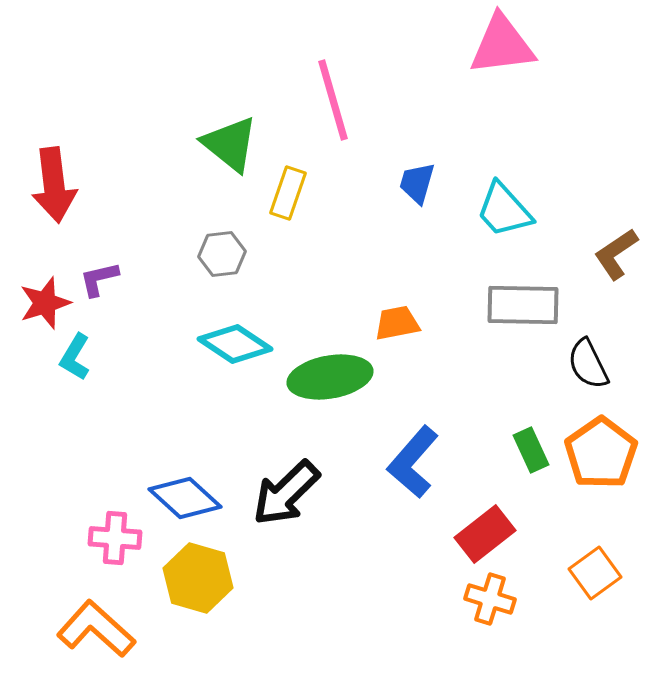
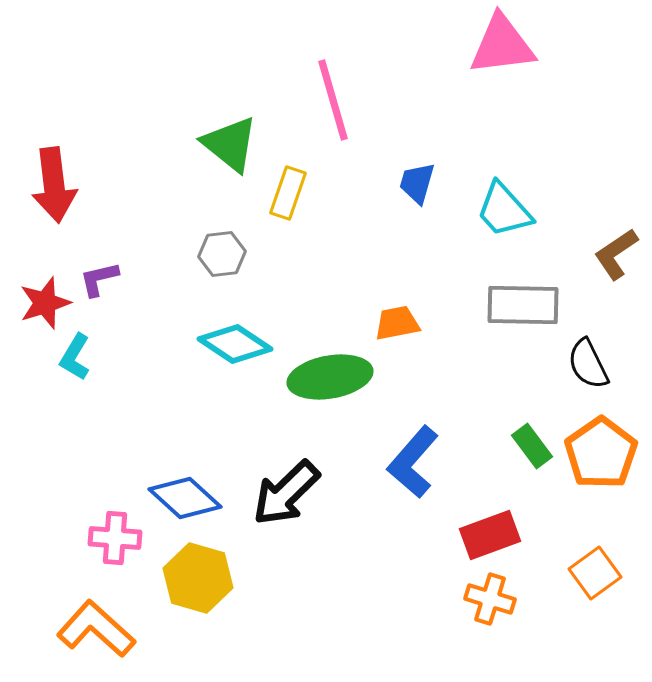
green rectangle: moved 1 px right, 4 px up; rotated 12 degrees counterclockwise
red rectangle: moved 5 px right, 1 px down; rotated 18 degrees clockwise
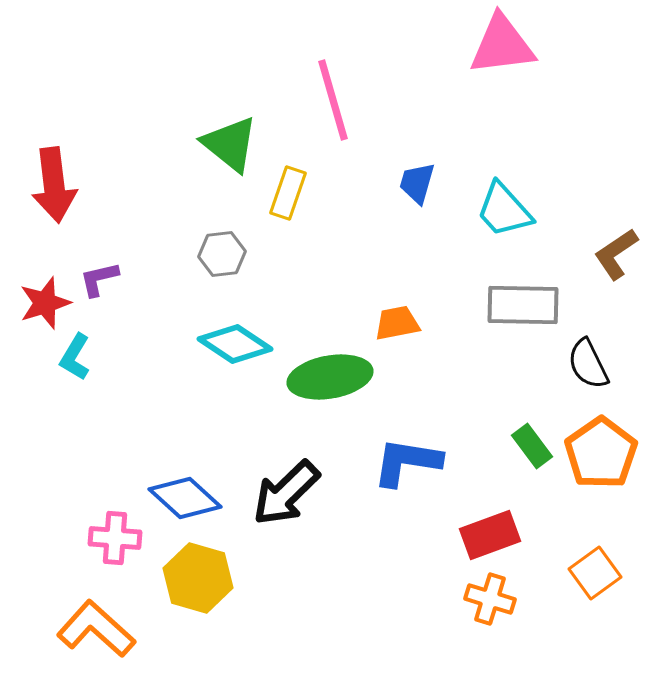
blue L-shape: moved 6 px left; rotated 58 degrees clockwise
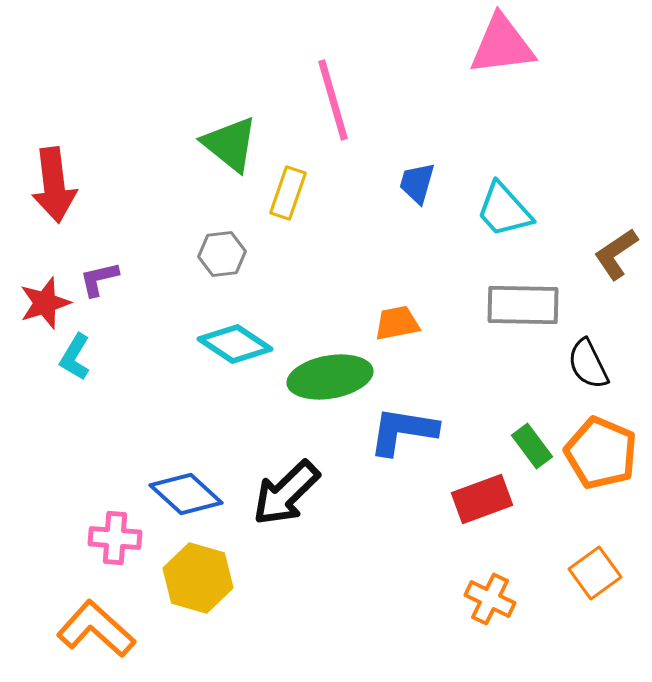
orange pentagon: rotated 14 degrees counterclockwise
blue L-shape: moved 4 px left, 31 px up
blue diamond: moved 1 px right, 4 px up
red rectangle: moved 8 px left, 36 px up
orange cross: rotated 9 degrees clockwise
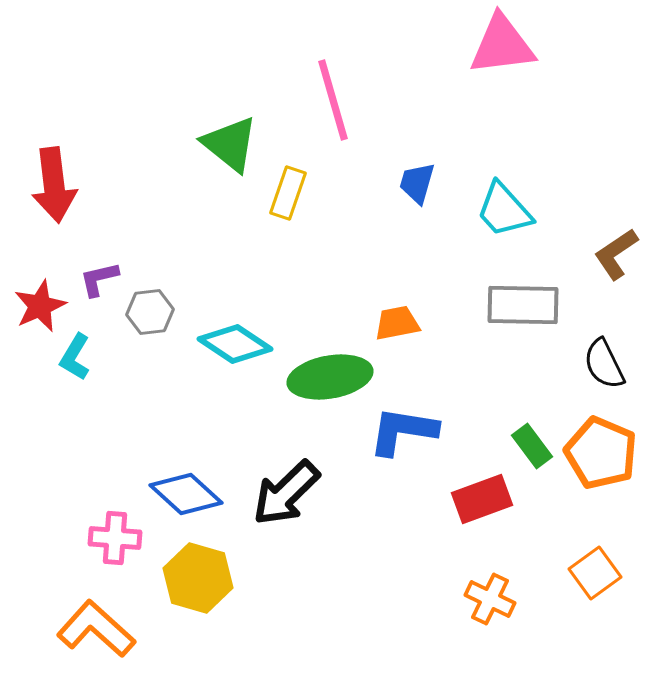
gray hexagon: moved 72 px left, 58 px down
red star: moved 5 px left, 3 px down; rotated 6 degrees counterclockwise
black semicircle: moved 16 px right
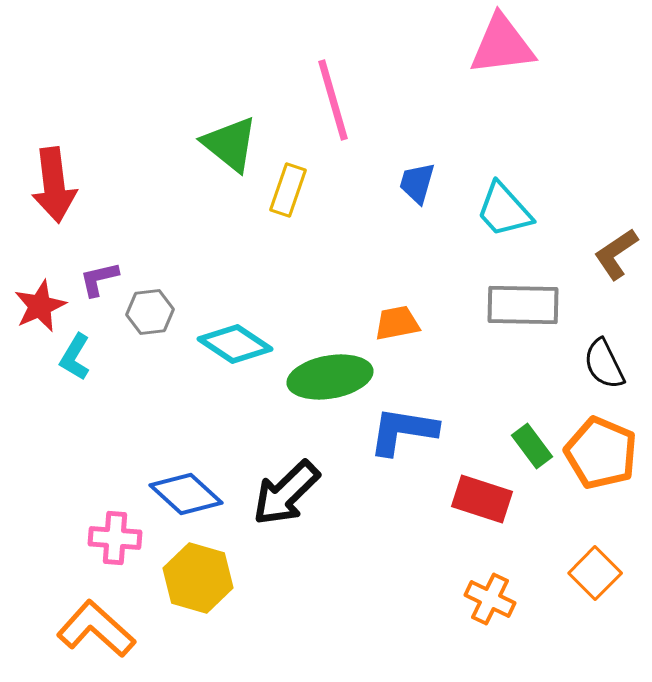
yellow rectangle: moved 3 px up
red rectangle: rotated 38 degrees clockwise
orange square: rotated 9 degrees counterclockwise
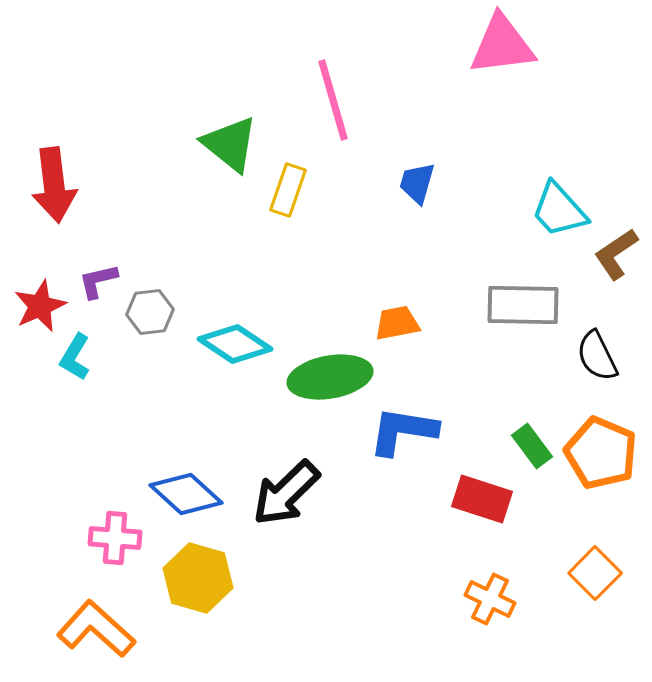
cyan trapezoid: moved 55 px right
purple L-shape: moved 1 px left, 2 px down
black semicircle: moved 7 px left, 8 px up
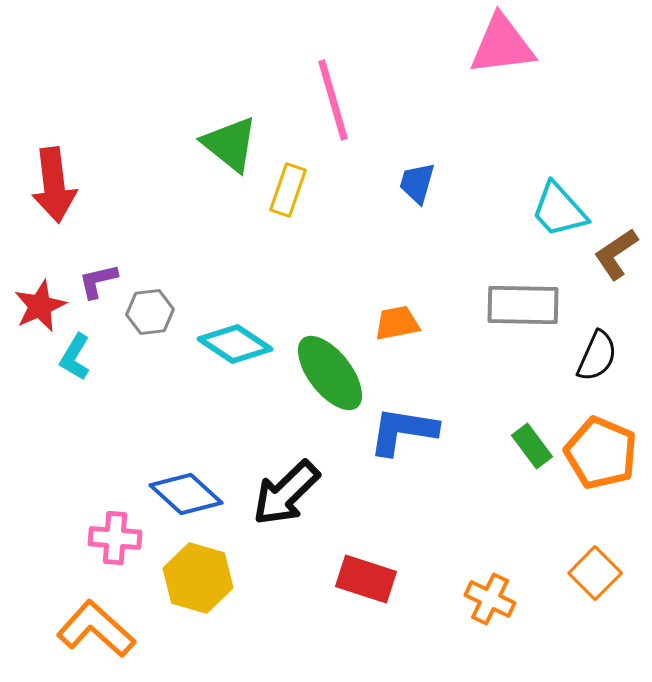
black semicircle: rotated 130 degrees counterclockwise
green ellipse: moved 4 px up; rotated 62 degrees clockwise
red rectangle: moved 116 px left, 80 px down
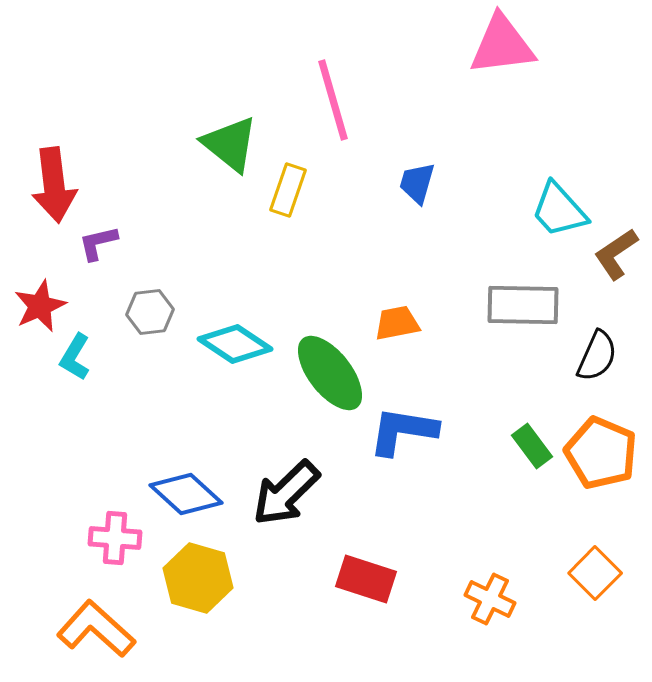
purple L-shape: moved 38 px up
